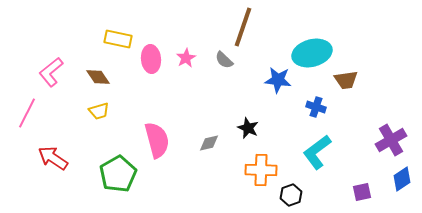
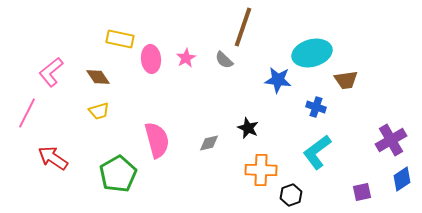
yellow rectangle: moved 2 px right
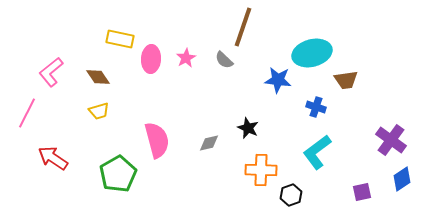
pink ellipse: rotated 8 degrees clockwise
purple cross: rotated 24 degrees counterclockwise
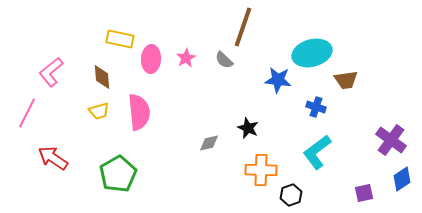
brown diamond: moved 4 px right; rotated 30 degrees clockwise
pink semicircle: moved 18 px left, 28 px up; rotated 9 degrees clockwise
purple square: moved 2 px right, 1 px down
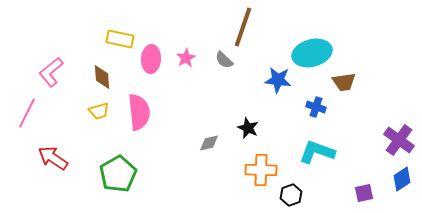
brown trapezoid: moved 2 px left, 2 px down
purple cross: moved 8 px right
cyan L-shape: rotated 57 degrees clockwise
